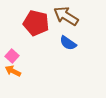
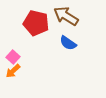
pink square: moved 1 px right, 1 px down
orange arrow: rotated 70 degrees counterclockwise
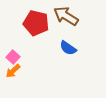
blue semicircle: moved 5 px down
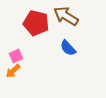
blue semicircle: rotated 12 degrees clockwise
pink square: moved 3 px right, 1 px up; rotated 24 degrees clockwise
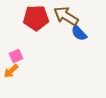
red pentagon: moved 5 px up; rotated 15 degrees counterclockwise
blue semicircle: moved 11 px right, 15 px up
orange arrow: moved 2 px left
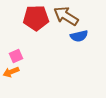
blue semicircle: moved 3 px down; rotated 60 degrees counterclockwise
orange arrow: moved 1 px down; rotated 21 degrees clockwise
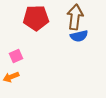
brown arrow: moved 9 px right, 1 px down; rotated 65 degrees clockwise
orange arrow: moved 5 px down
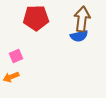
brown arrow: moved 7 px right, 2 px down
